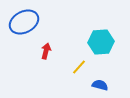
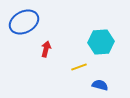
red arrow: moved 2 px up
yellow line: rotated 28 degrees clockwise
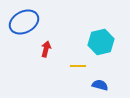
cyan hexagon: rotated 10 degrees counterclockwise
yellow line: moved 1 px left, 1 px up; rotated 21 degrees clockwise
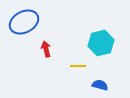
cyan hexagon: moved 1 px down
red arrow: rotated 28 degrees counterclockwise
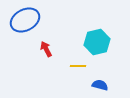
blue ellipse: moved 1 px right, 2 px up
cyan hexagon: moved 4 px left, 1 px up
red arrow: rotated 14 degrees counterclockwise
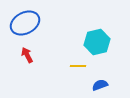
blue ellipse: moved 3 px down
red arrow: moved 19 px left, 6 px down
blue semicircle: rotated 35 degrees counterclockwise
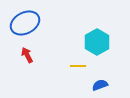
cyan hexagon: rotated 15 degrees counterclockwise
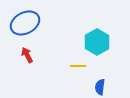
blue semicircle: moved 2 px down; rotated 63 degrees counterclockwise
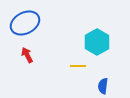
blue semicircle: moved 3 px right, 1 px up
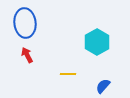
blue ellipse: rotated 68 degrees counterclockwise
yellow line: moved 10 px left, 8 px down
blue semicircle: rotated 35 degrees clockwise
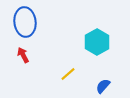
blue ellipse: moved 1 px up
red arrow: moved 4 px left
yellow line: rotated 42 degrees counterclockwise
